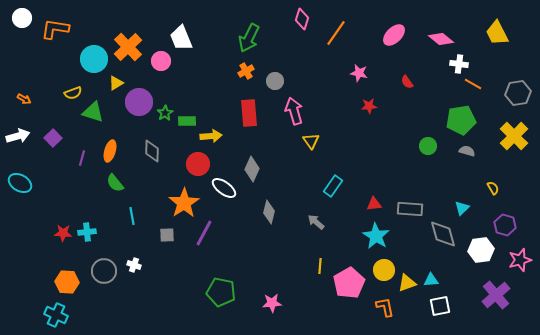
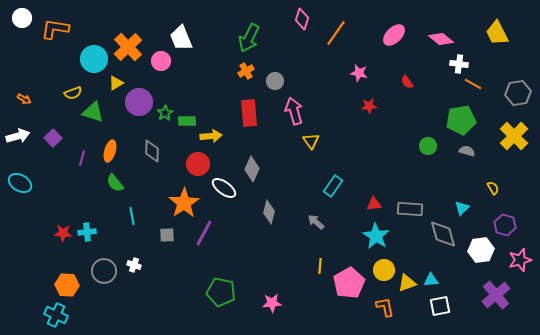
orange hexagon at (67, 282): moved 3 px down
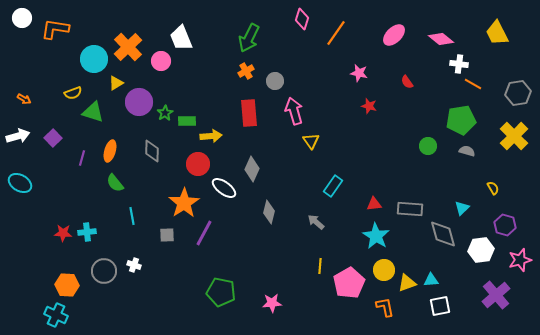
red star at (369, 106): rotated 21 degrees clockwise
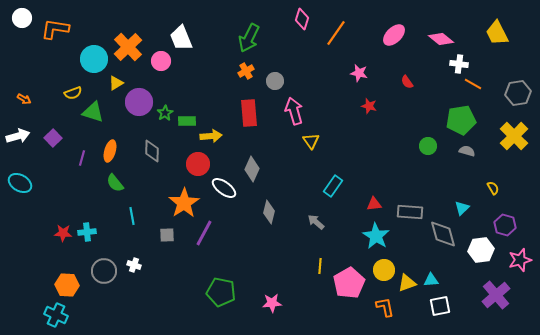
gray rectangle at (410, 209): moved 3 px down
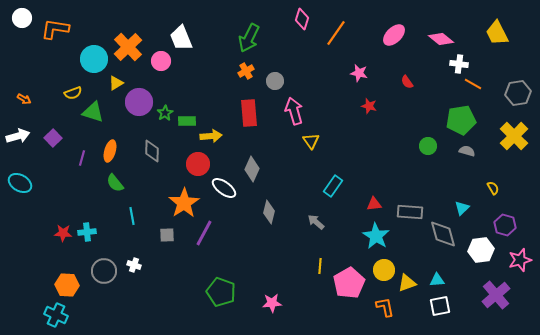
cyan triangle at (431, 280): moved 6 px right
green pentagon at (221, 292): rotated 8 degrees clockwise
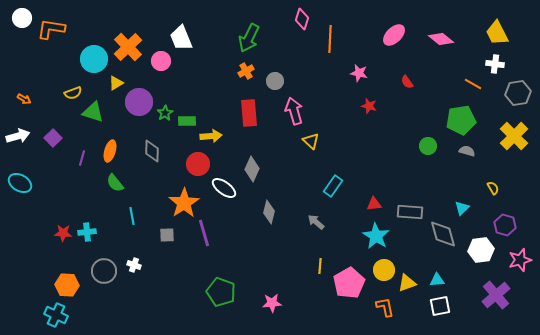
orange L-shape at (55, 29): moved 4 px left
orange line at (336, 33): moved 6 px left, 6 px down; rotated 32 degrees counterclockwise
white cross at (459, 64): moved 36 px right
yellow triangle at (311, 141): rotated 12 degrees counterclockwise
purple line at (204, 233): rotated 44 degrees counterclockwise
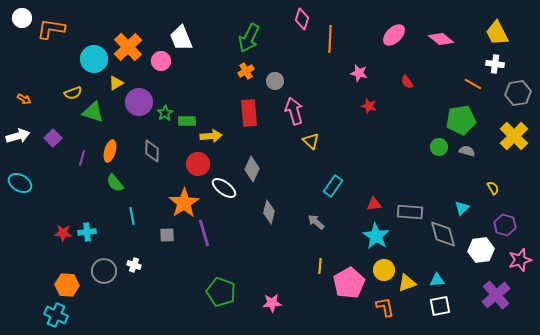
green circle at (428, 146): moved 11 px right, 1 px down
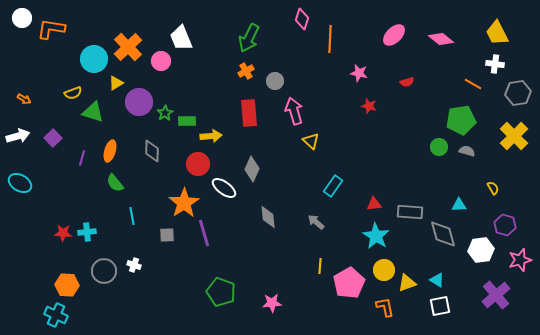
red semicircle at (407, 82): rotated 72 degrees counterclockwise
cyan triangle at (462, 208): moved 3 px left, 3 px up; rotated 42 degrees clockwise
gray diamond at (269, 212): moved 1 px left, 5 px down; rotated 20 degrees counterclockwise
cyan triangle at (437, 280): rotated 35 degrees clockwise
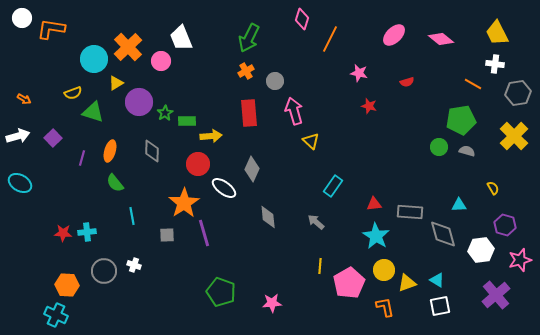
orange line at (330, 39): rotated 24 degrees clockwise
